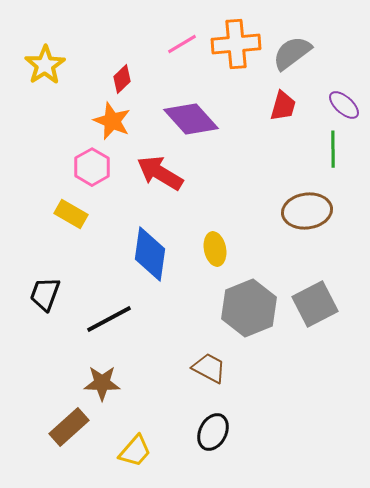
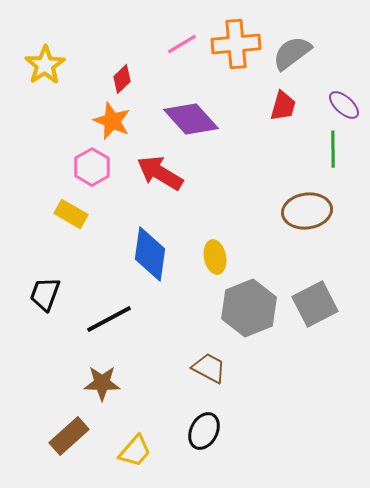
yellow ellipse: moved 8 px down
brown rectangle: moved 9 px down
black ellipse: moved 9 px left, 1 px up
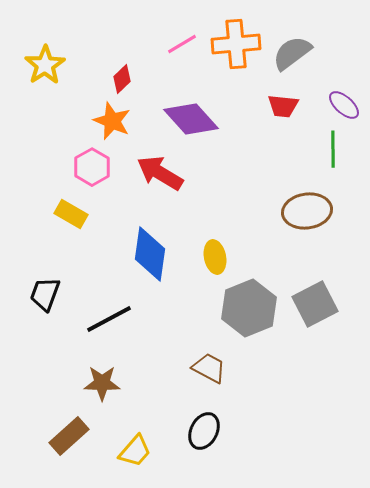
red trapezoid: rotated 80 degrees clockwise
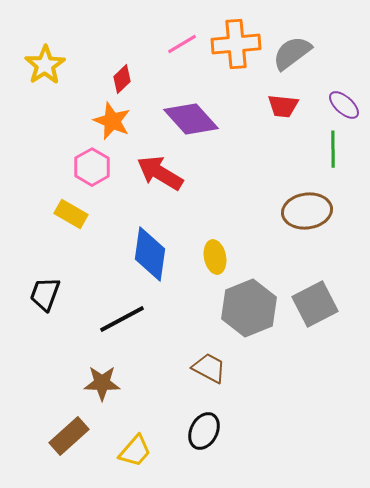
black line: moved 13 px right
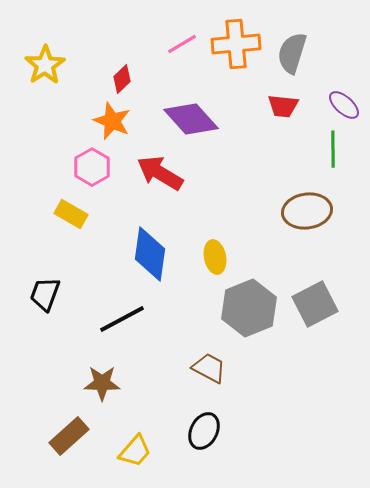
gray semicircle: rotated 36 degrees counterclockwise
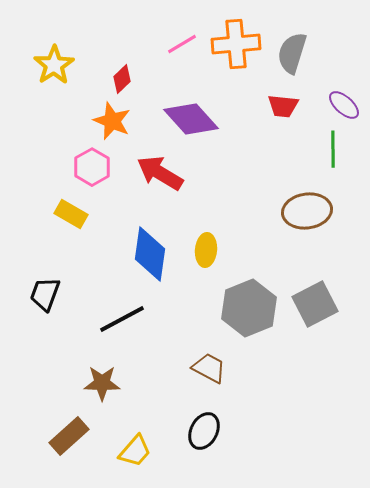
yellow star: moved 9 px right
yellow ellipse: moved 9 px left, 7 px up; rotated 16 degrees clockwise
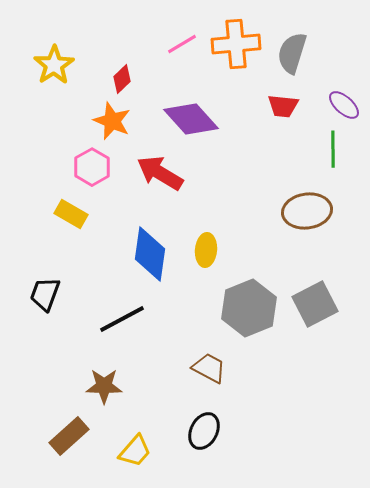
brown star: moved 2 px right, 3 px down
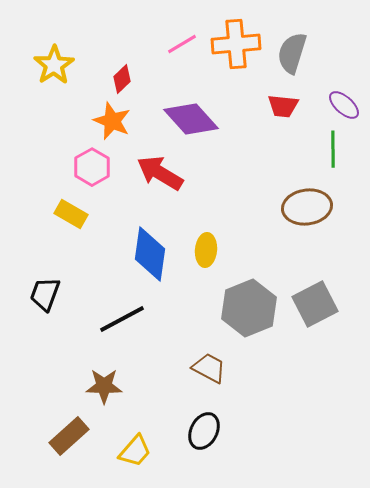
brown ellipse: moved 4 px up
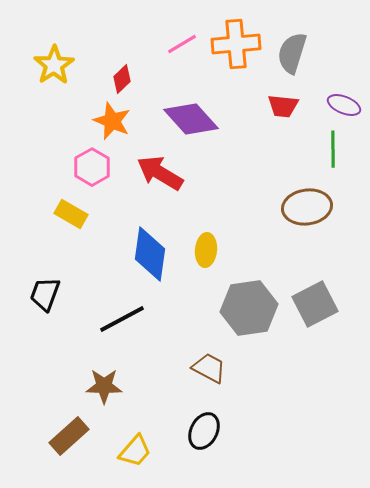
purple ellipse: rotated 20 degrees counterclockwise
gray hexagon: rotated 14 degrees clockwise
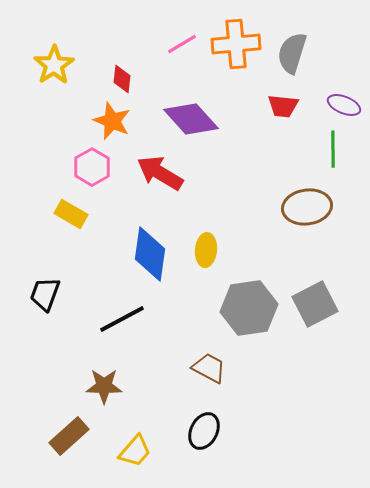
red diamond: rotated 40 degrees counterclockwise
